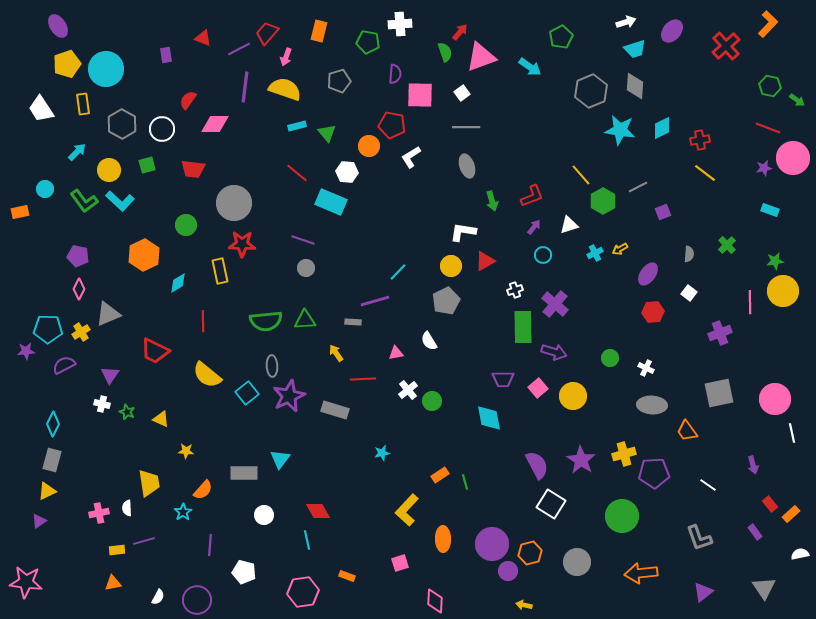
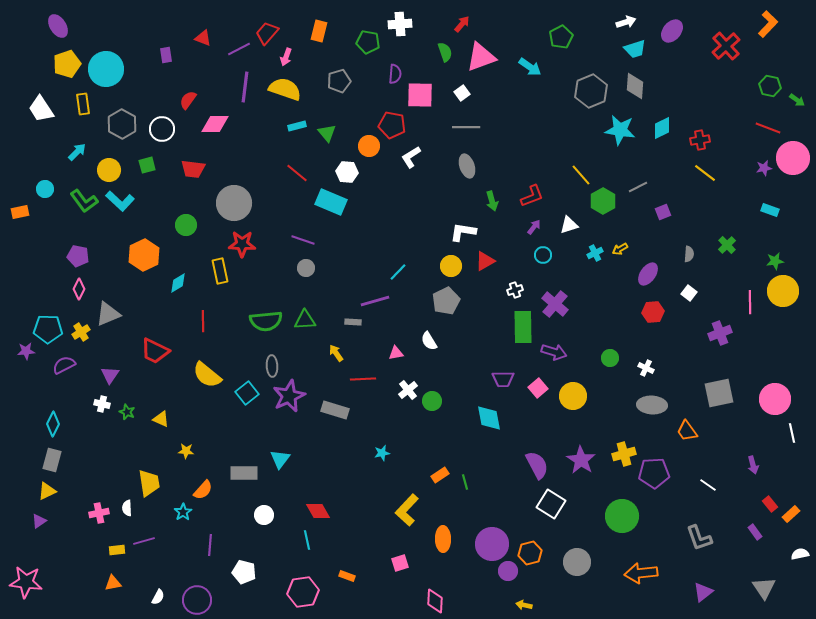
red arrow at (460, 32): moved 2 px right, 8 px up
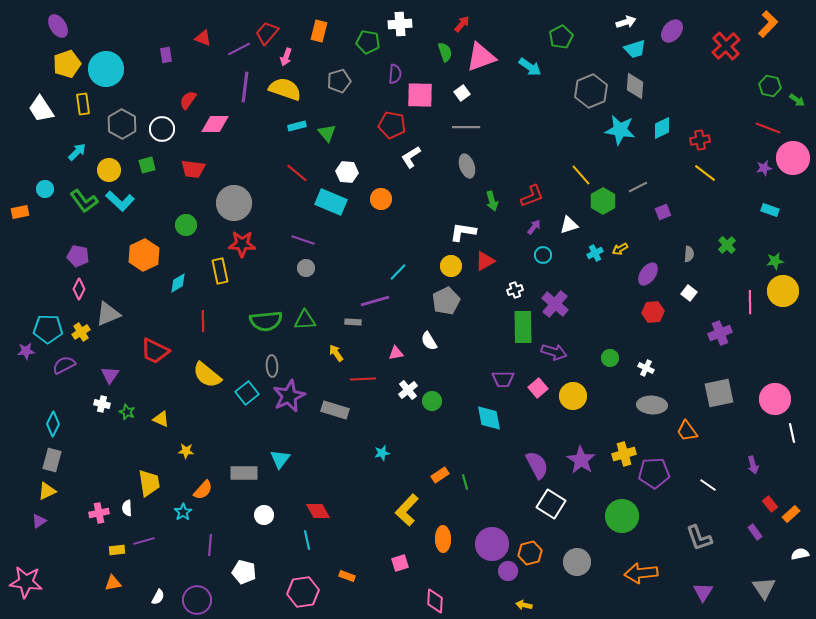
orange circle at (369, 146): moved 12 px right, 53 px down
purple triangle at (703, 592): rotated 20 degrees counterclockwise
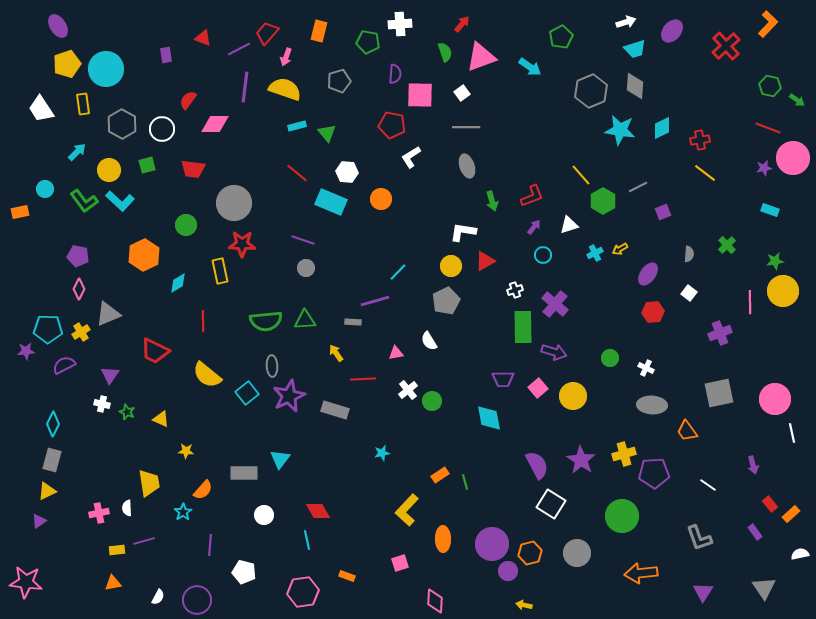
gray circle at (577, 562): moved 9 px up
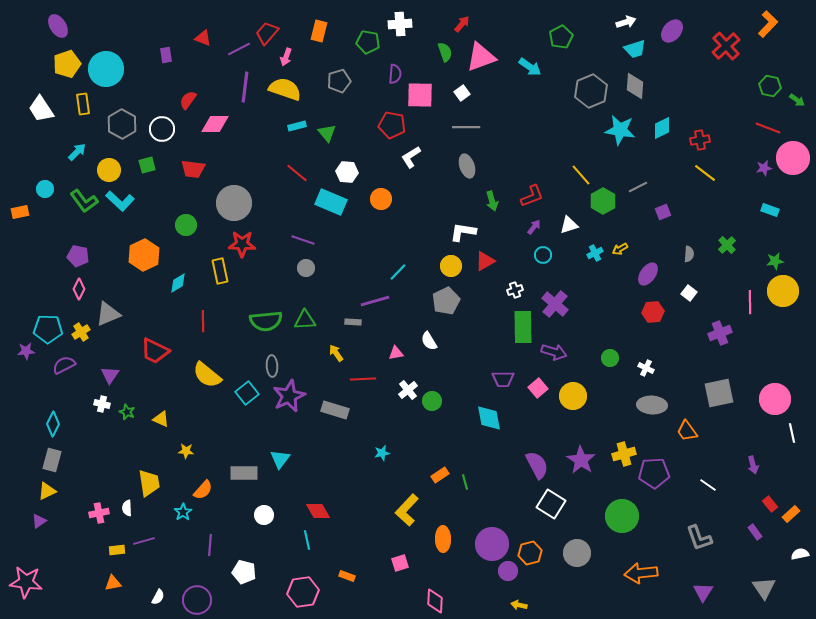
yellow arrow at (524, 605): moved 5 px left
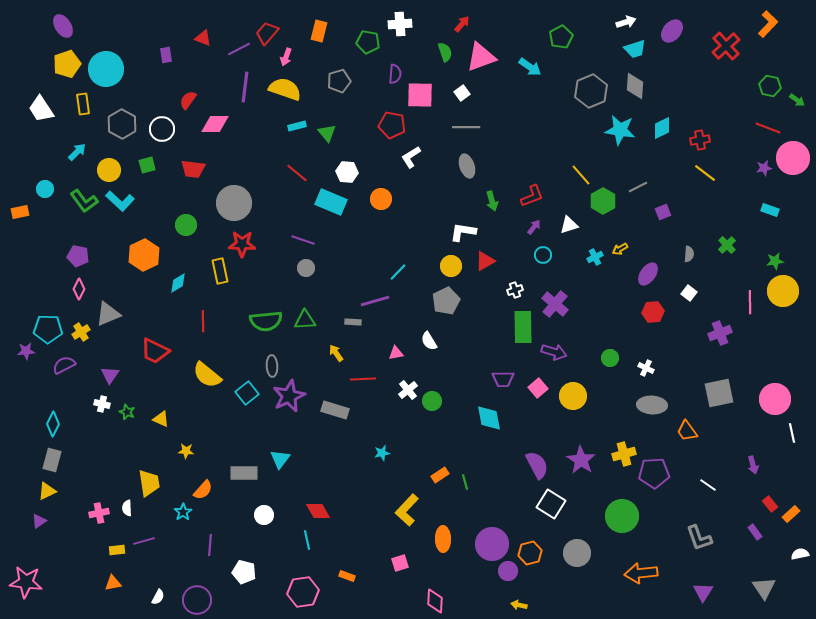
purple ellipse at (58, 26): moved 5 px right
cyan cross at (595, 253): moved 4 px down
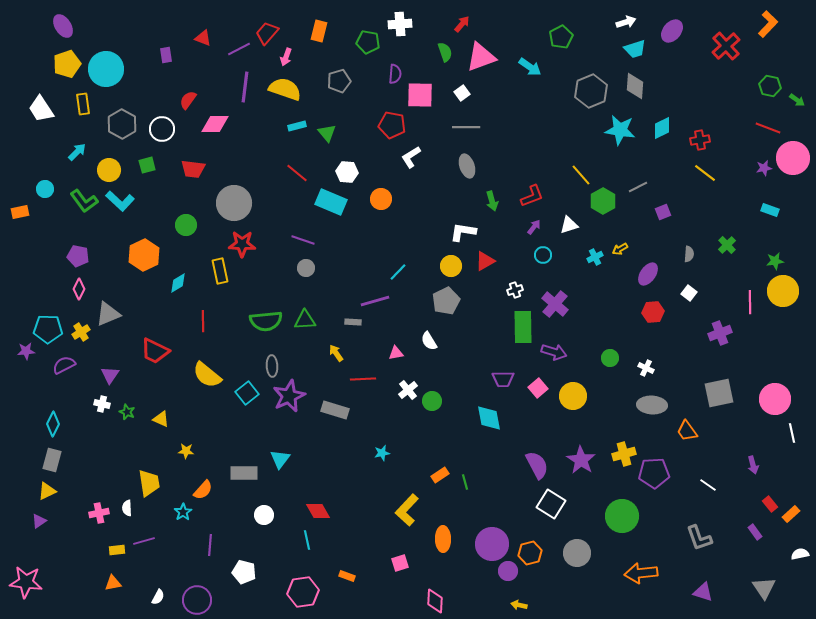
purple triangle at (703, 592): rotated 45 degrees counterclockwise
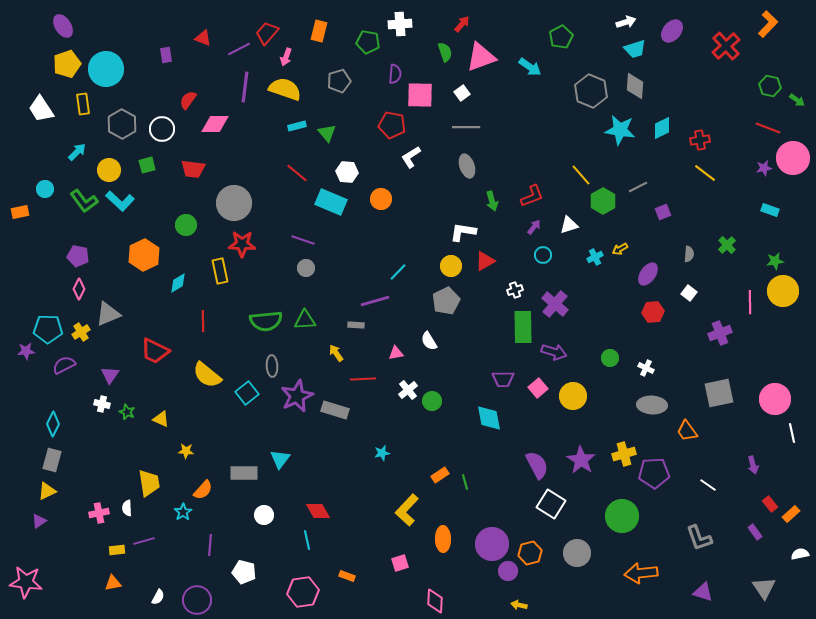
gray hexagon at (591, 91): rotated 16 degrees counterclockwise
gray rectangle at (353, 322): moved 3 px right, 3 px down
purple star at (289, 396): moved 8 px right
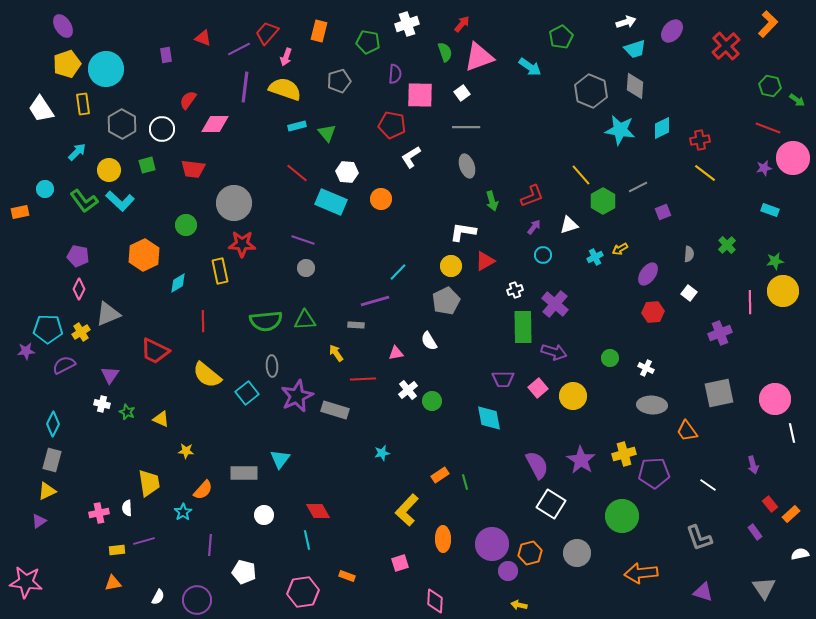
white cross at (400, 24): moved 7 px right; rotated 15 degrees counterclockwise
pink triangle at (481, 57): moved 2 px left
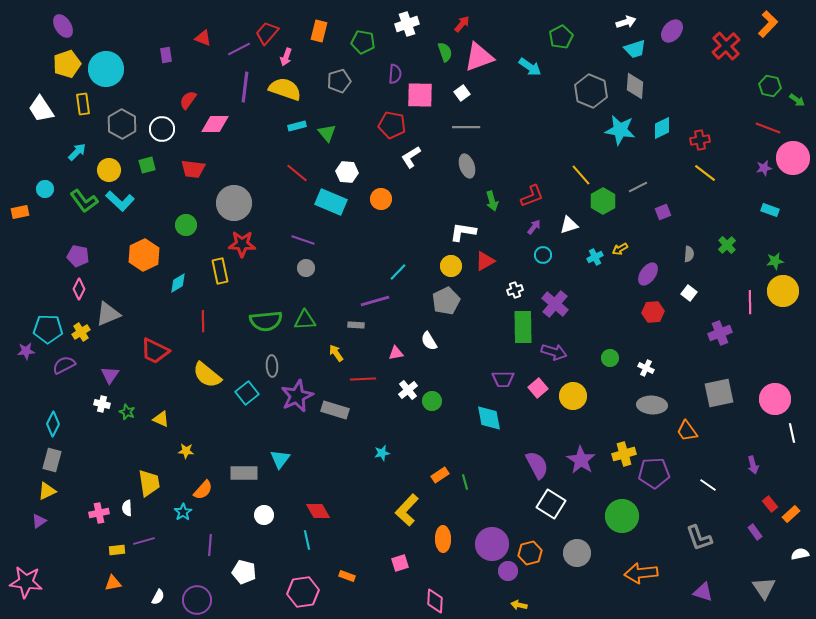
green pentagon at (368, 42): moved 5 px left
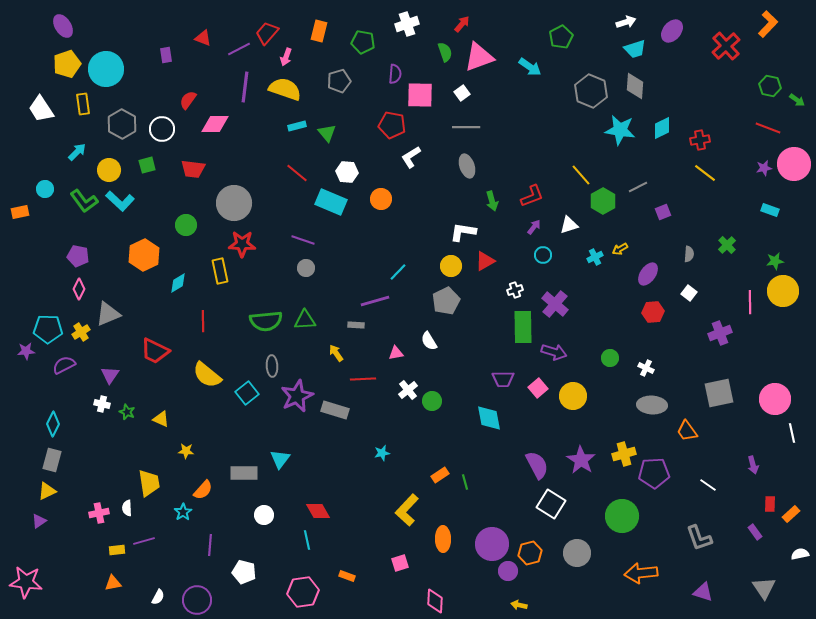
pink circle at (793, 158): moved 1 px right, 6 px down
red rectangle at (770, 504): rotated 42 degrees clockwise
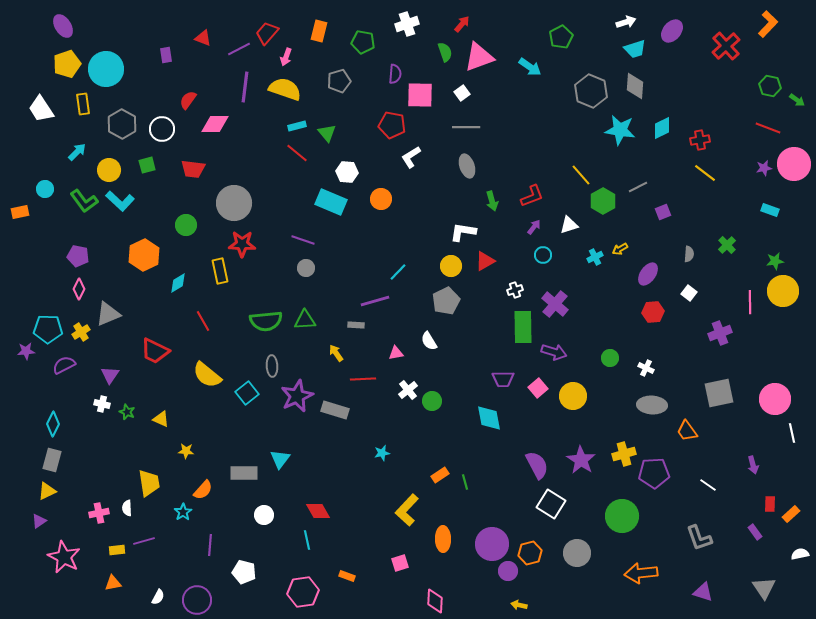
red line at (297, 173): moved 20 px up
red line at (203, 321): rotated 30 degrees counterclockwise
pink star at (26, 582): moved 38 px right, 25 px up; rotated 20 degrees clockwise
